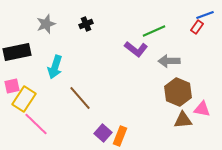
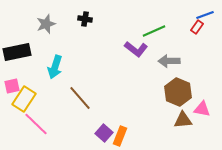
black cross: moved 1 px left, 5 px up; rotated 32 degrees clockwise
purple square: moved 1 px right
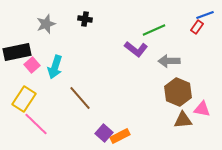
green line: moved 1 px up
pink square: moved 20 px right, 21 px up; rotated 28 degrees counterclockwise
orange rectangle: rotated 42 degrees clockwise
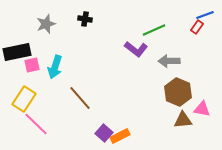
pink square: rotated 28 degrees clockwise
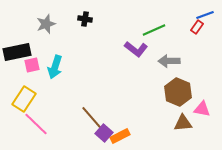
brown line: moved 12 px right, 20 px down
brown triangle: moved 3 px down
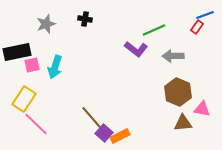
gray arrow: moved 4 px right, 5 px up
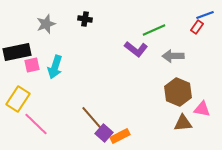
yellow rectangle: moved 6 px left
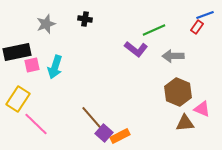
pink triangle: rotated 12 degrees clockwise
brown triangle: moved 2 px right
